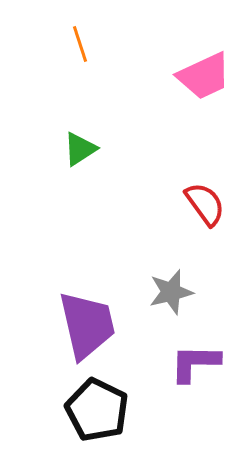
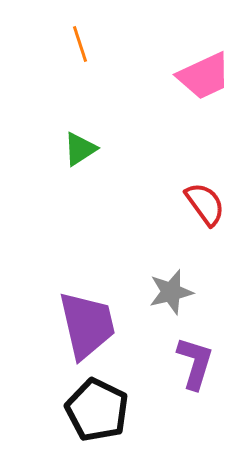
purple L-shape: rotated 106 degrees clockwise
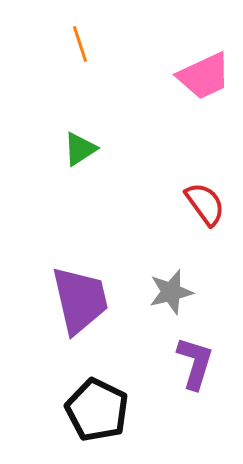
purple trapezoid: moved 7 px left, 25 px up
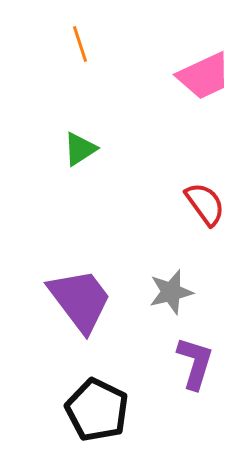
purple trapezoid: rotated 24 degrees counterclockwise
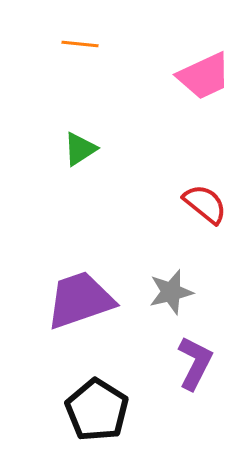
orange line: rotated 66 degrees counterclockwise
red semicircle: rotated 15 degrees counterclockwise
purple trapezoid: rotated 72 degrees counterclockwise
purple L-shape: rotated 10 degrees clockwise
black pentagon: rotated 6 degrees clockwise
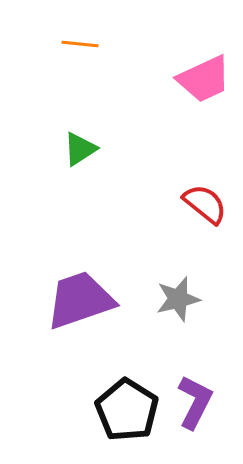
pink trapezoid: moved 3 px down
gray star: moved 7 px right, 7 px down
purple L-shape: moved 39 px down
black pentagon: moved 30 px right
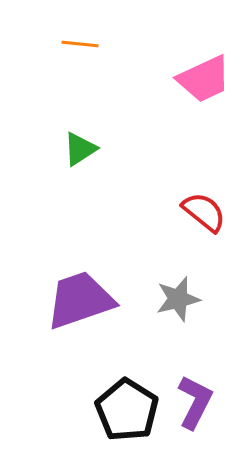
red semicircle: moved 1 px left, 8 px down
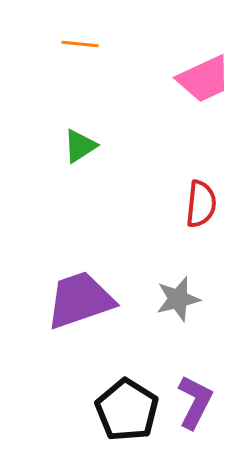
green triangle: moved 3 px up
red semicircle: moved 3 px left, 8 px up; rotated 57 degrees clockwise
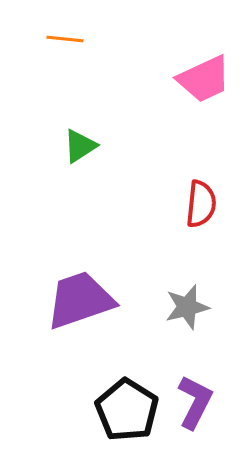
orange line: moved 15 px left, 5 px up
gray star: moved 9 px right, 8 px down
